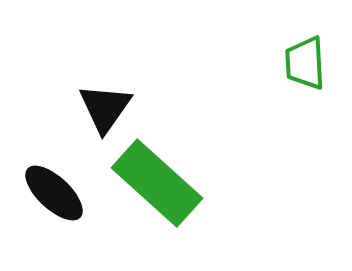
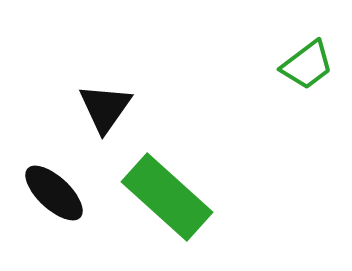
green trapezoid: moved 2 px right, 2 px down; rotated 124 degrees counterclockwise
green rectangle: moved 10 px right, 14 px down
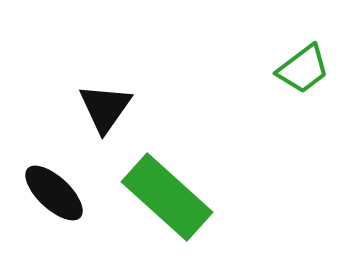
green trapezoid: moved 4 px left, 4 px down
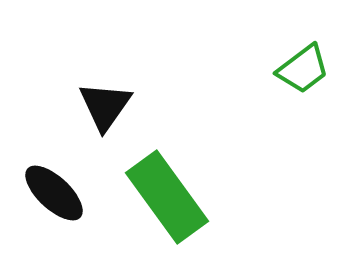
black triangle: moved 2 px up
green rectangle: rotated 12 degrees clockwise
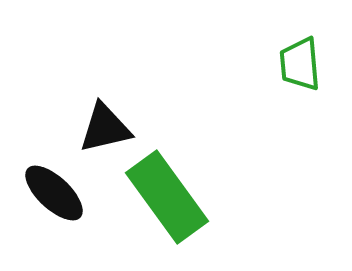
green trapezoid: moved 3 px left, 5 px up; rotated 122 degrees clockwise
black triangle: moved 22 px down; rotated 42 degrees clockwise
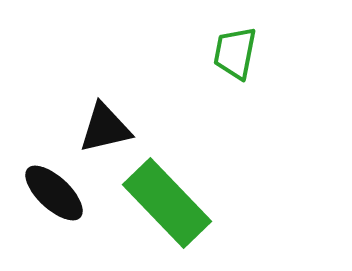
green trapezoid: moved 65 px left, 11 px up; rotated 16 degrees clockwise
green rectangle: moved 6 px down; rotated 8 degrees counterclockwise
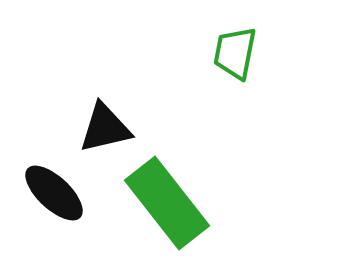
green rectangle: rotated 6 degrees clockwise
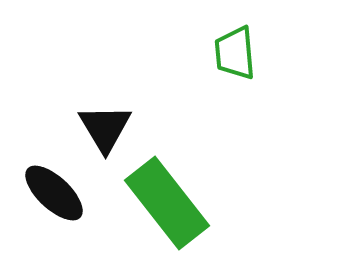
green trapezoid: rotated 16 degrees counterclockwise
black triangle: rotated 48 degrees counterclockwise
